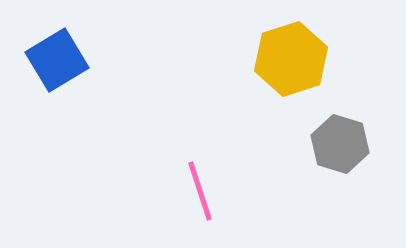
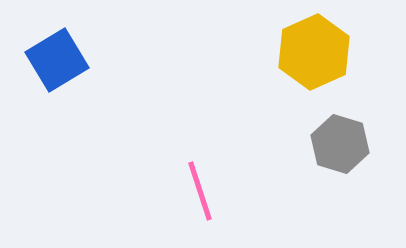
yellow hexagon: moved 23 px right, 7 px up; rotated 6 degrees counterclockwise
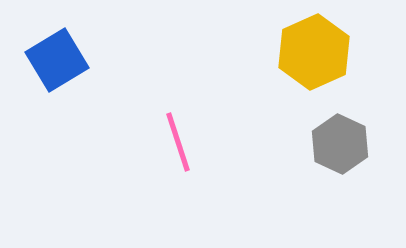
gray hexagon: rotated 8 degrees clockwise
pink line: moved 22 px left, 49 px up
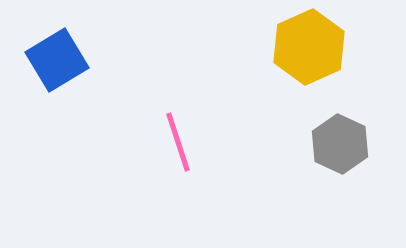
yellow hexagon: moved 5 px left, 5 px up
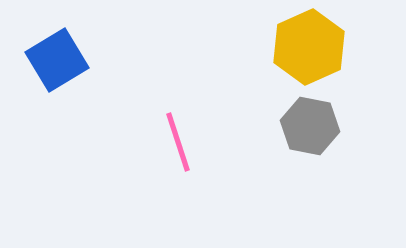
gray hexagon: moved 30 px left, 18 px up; rotated 14 degrees counterclockwise
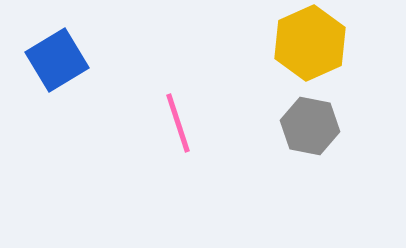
yellow hexagon: moved 1 px right, 4 px up
pink line: moved 19 px up
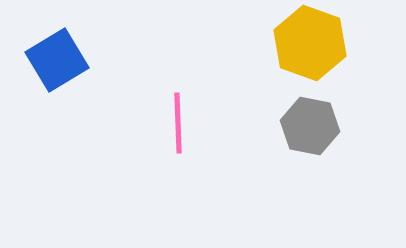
yellow hexagon: rotated 16 degrees counterclockwise
pink line: rotated 16 degrees clockwise
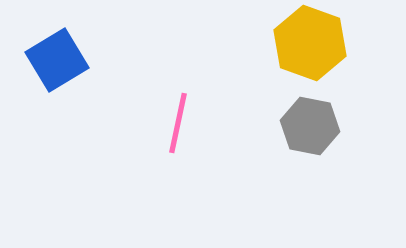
pink line: rotated 14 degrees clockwise
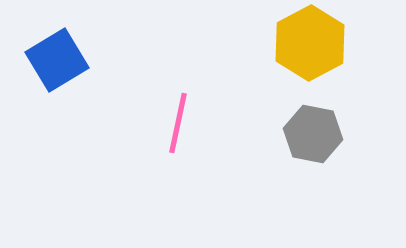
yellow hexagon: rotated 12 degrees clockwise
gray hexagon: moved 3 px right, 8 px down
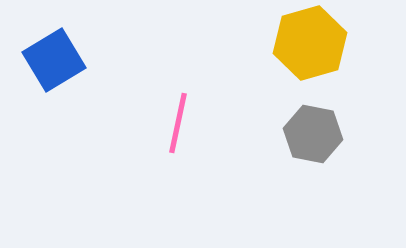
yellow hexagon: rotated 12 degrees clockwise
blue square: moved 3 px left
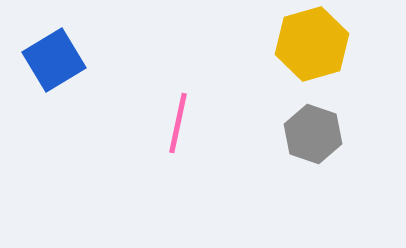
yellow hexagon: moved 2 px right, 1 px down
gray hexagon: rotated 8 degrees clockwise
